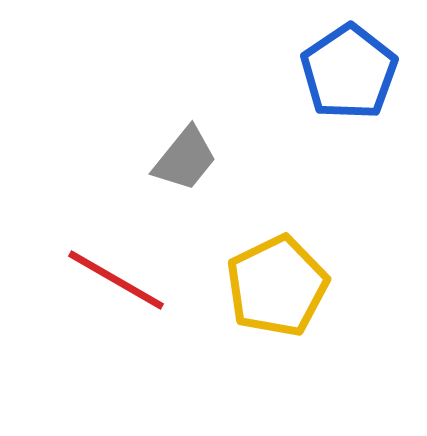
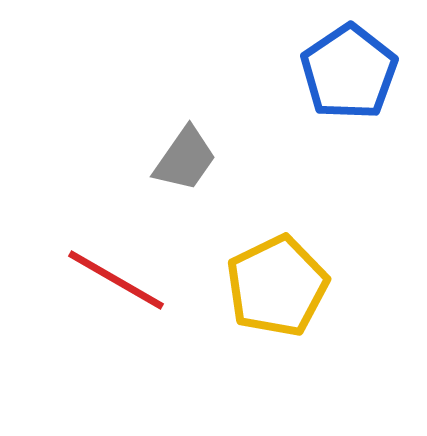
gray trapezoid: rotated 4 degrees counterclockwise
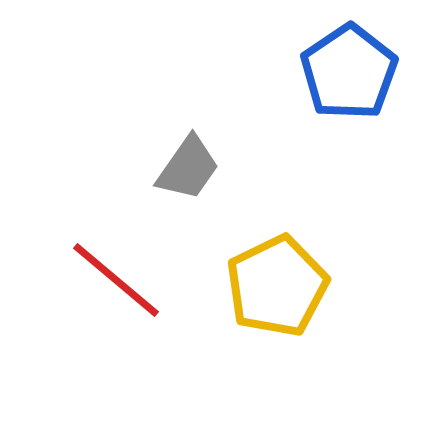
gray trapezoid: moved 3 px right, 9 px down
red line: rotated 10 degrees clockwise
